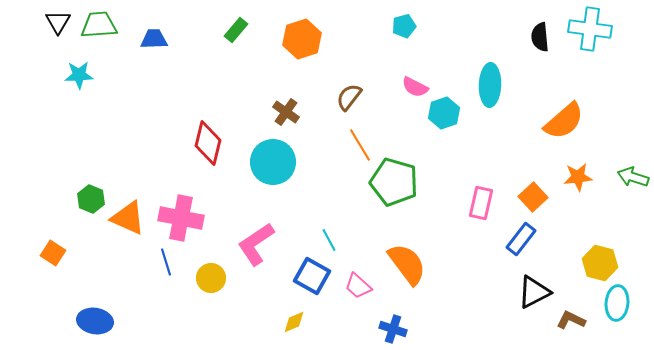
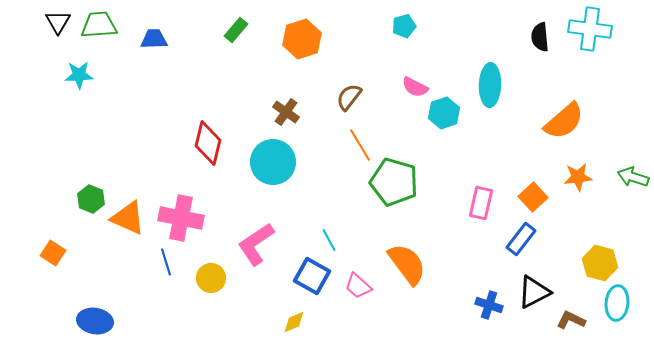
blue cross at (393, 329): moved 96 px right, 24 px up
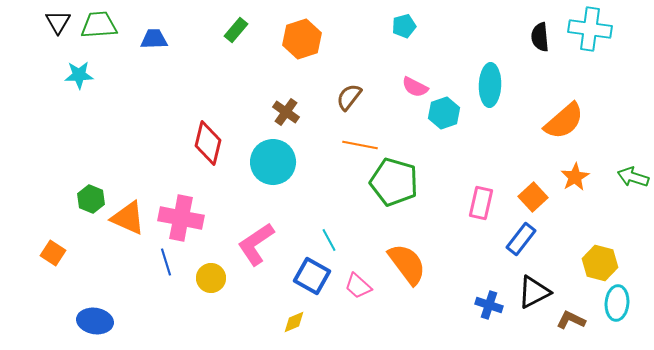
orange line at (360, 145): rotated 48 degrees counterclockwise
orange star at (578, 177): moved 3 px left; rotated 24 degrees counterclockwise
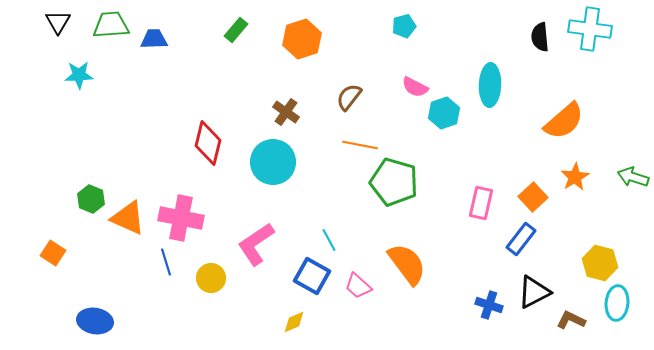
green trapezoid at (99, 25): moved 12 px right
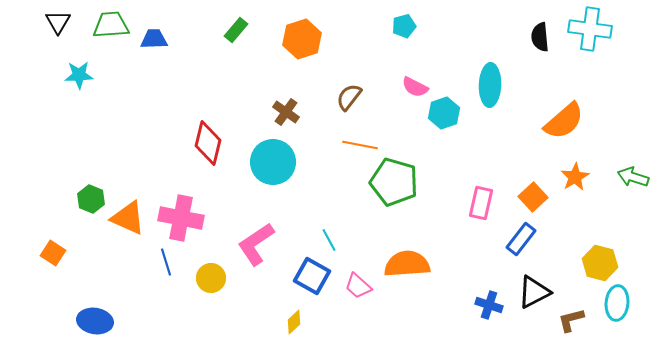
orange semicircle at (407, 264): rotated 57 degrees counterclockwise
brown L-shape at (571, 320): rotated 40 degrees counterclockwise
yellow diamond at (294, 322): rotated 20 degrees counterclockwise
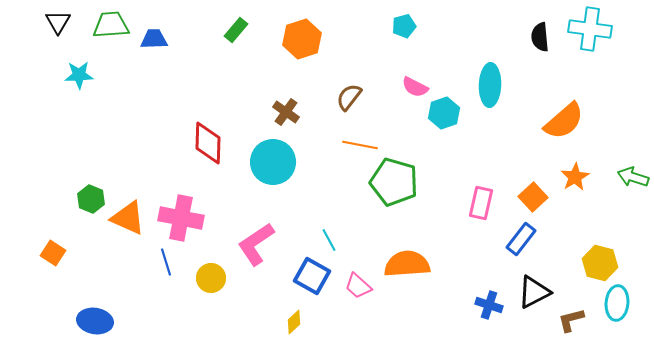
red diamond at (208, 143): rotated 12 degrees counterclockwise
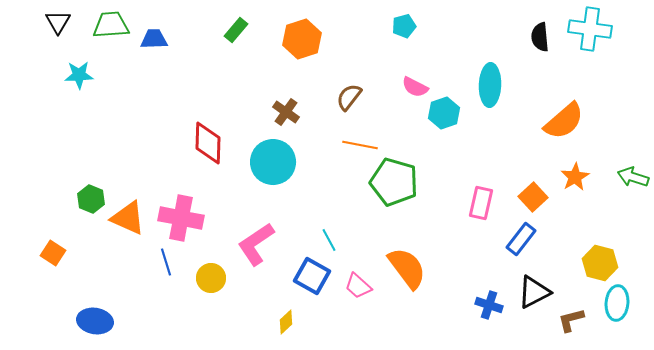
orange semicircle at (407, 264): moved 4 px down; rotated 57 degrees clockwise
yellow diamond at (294, 322): moved 8 px left
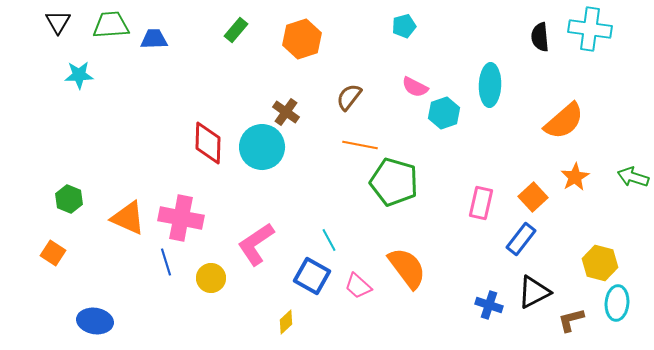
cyan circle at (273, 162): moved 11 px left, 15 px up
green hexagon at (91, 199): moved 22 px left
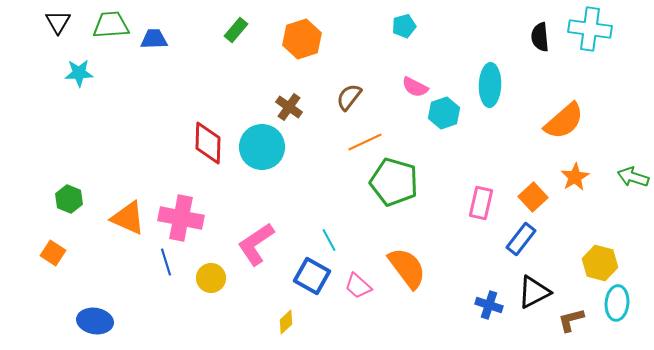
cyan star at (79, 75): moved 2 px up
brown cross at (286, 112): moved 3 px right, 5 px up
orange line at (360, 145): moved 5 px right, 3 px up; rotated 36 degrees counterclockwise
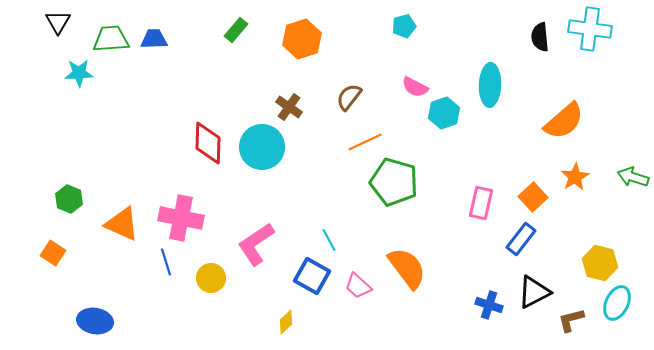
green trapezoid at (111, 25): moved 14 px down
orange triangle at (128, 218): moved 6 px left, 6 px down
cyan ellipse at (617, 303): rotated 20 degrees clockwise
